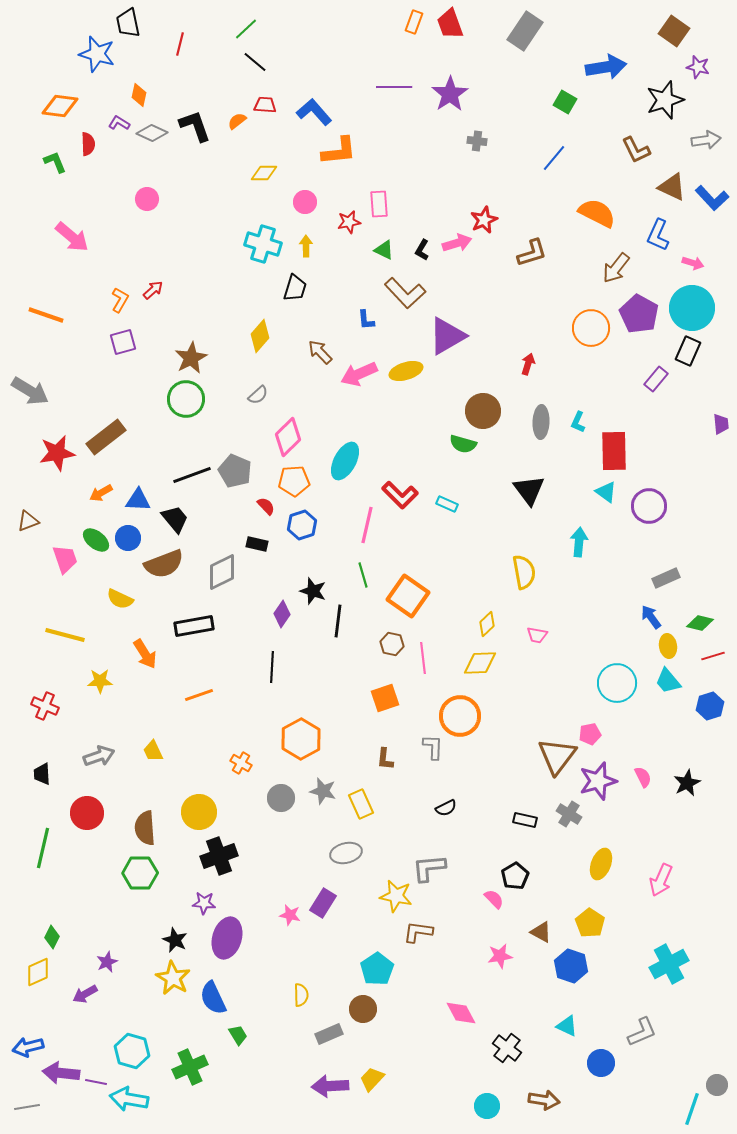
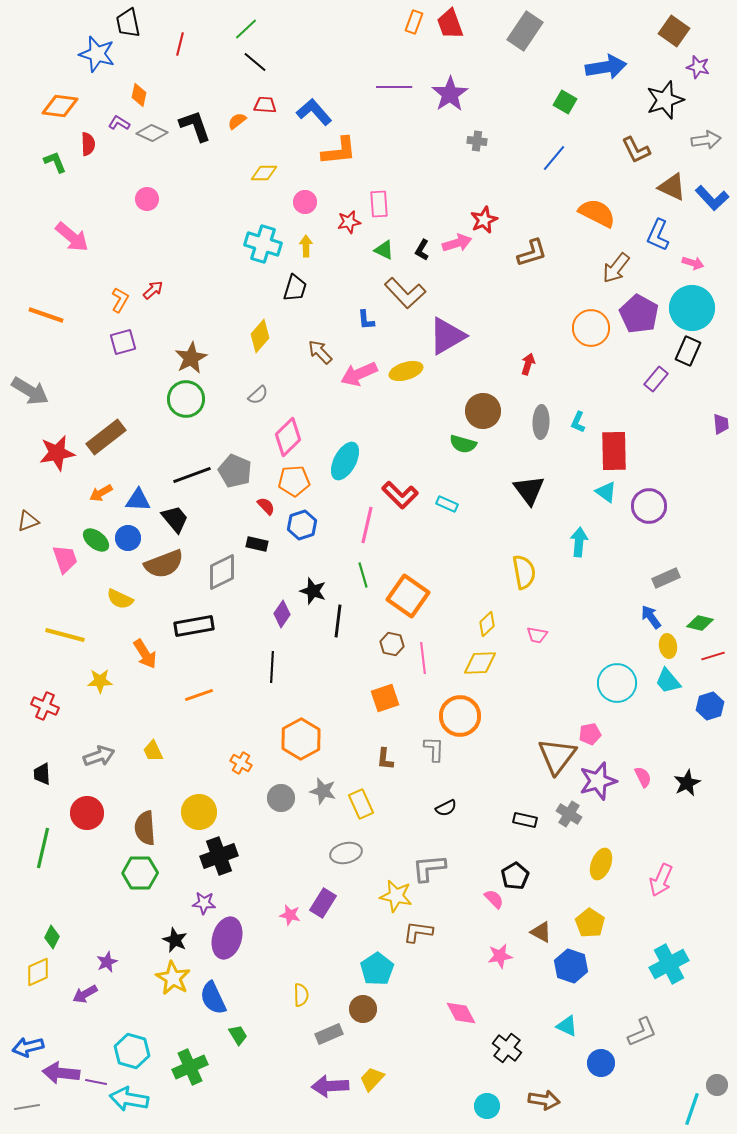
gray L-shape at (433, 747): moved 1 px right, 2 px down
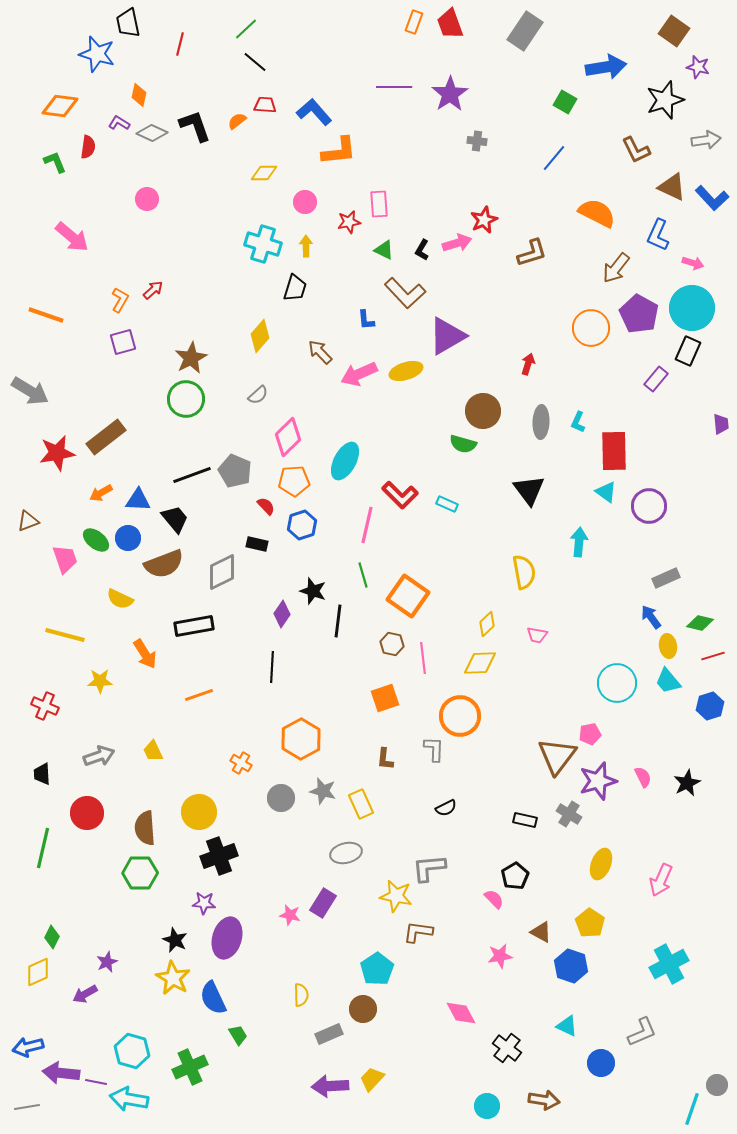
red semicircle at (88, 144): moved 3 px down; rotated 10 degrees clockwise
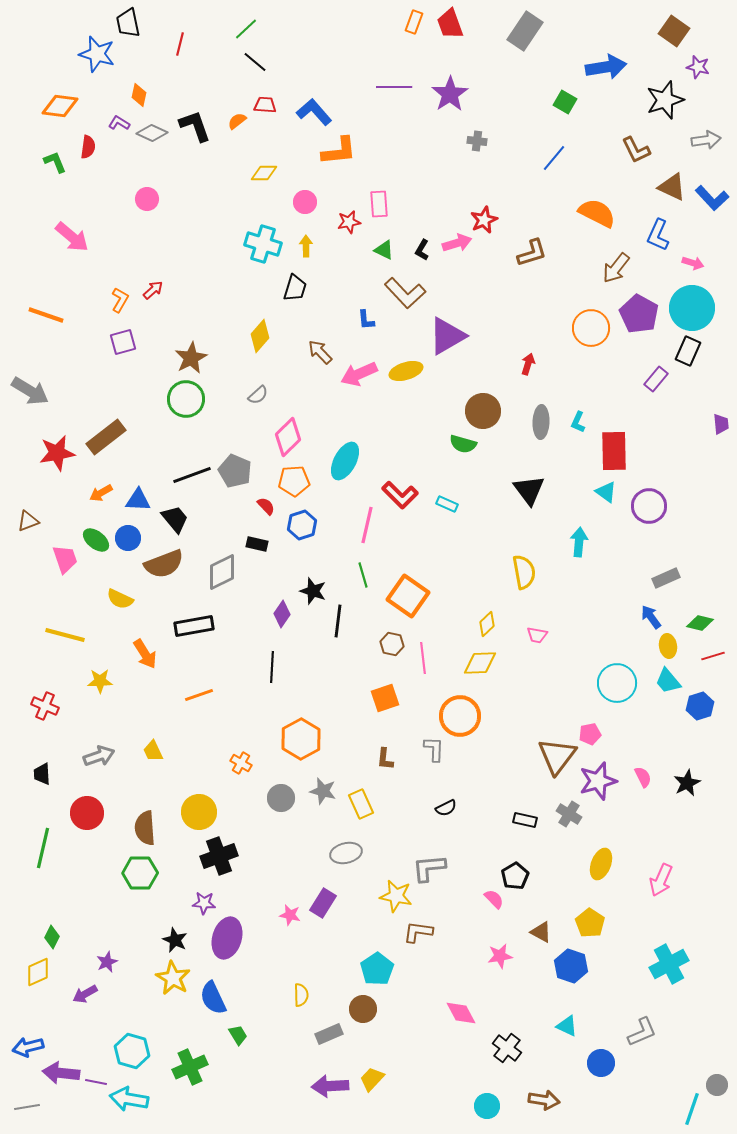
blue hexagon at (710, 706): moved 10 px left
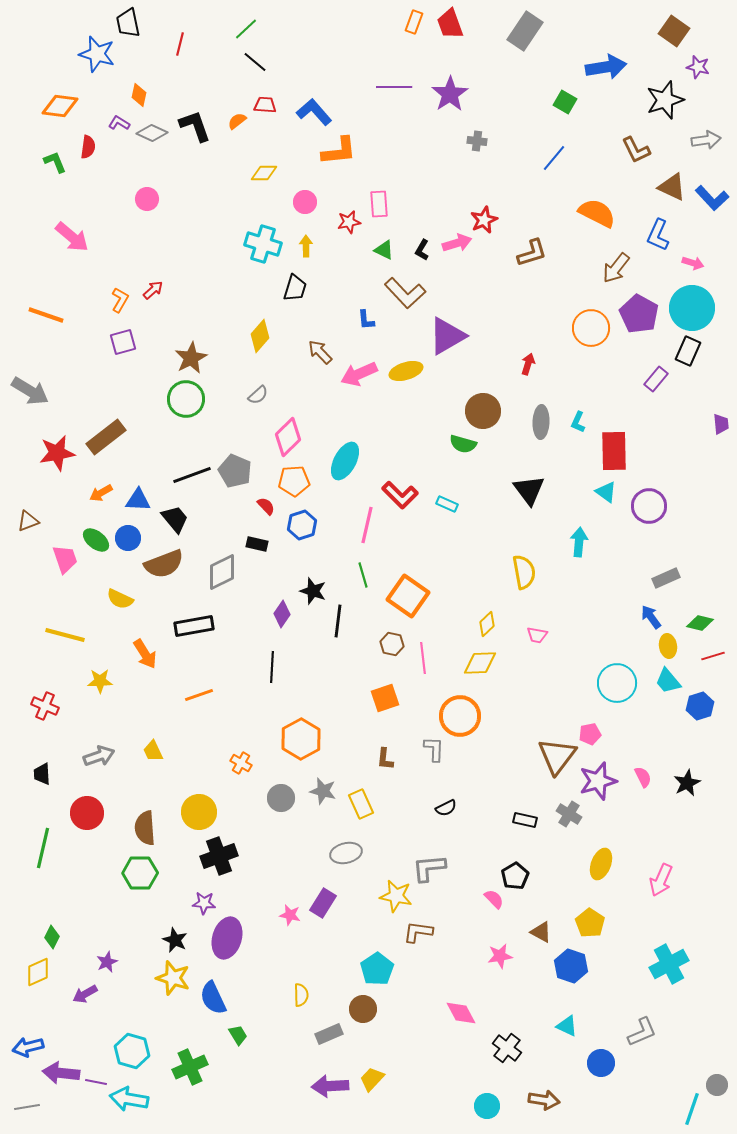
yellow star at (173, 978): rotated 12 degrees counterclockwise
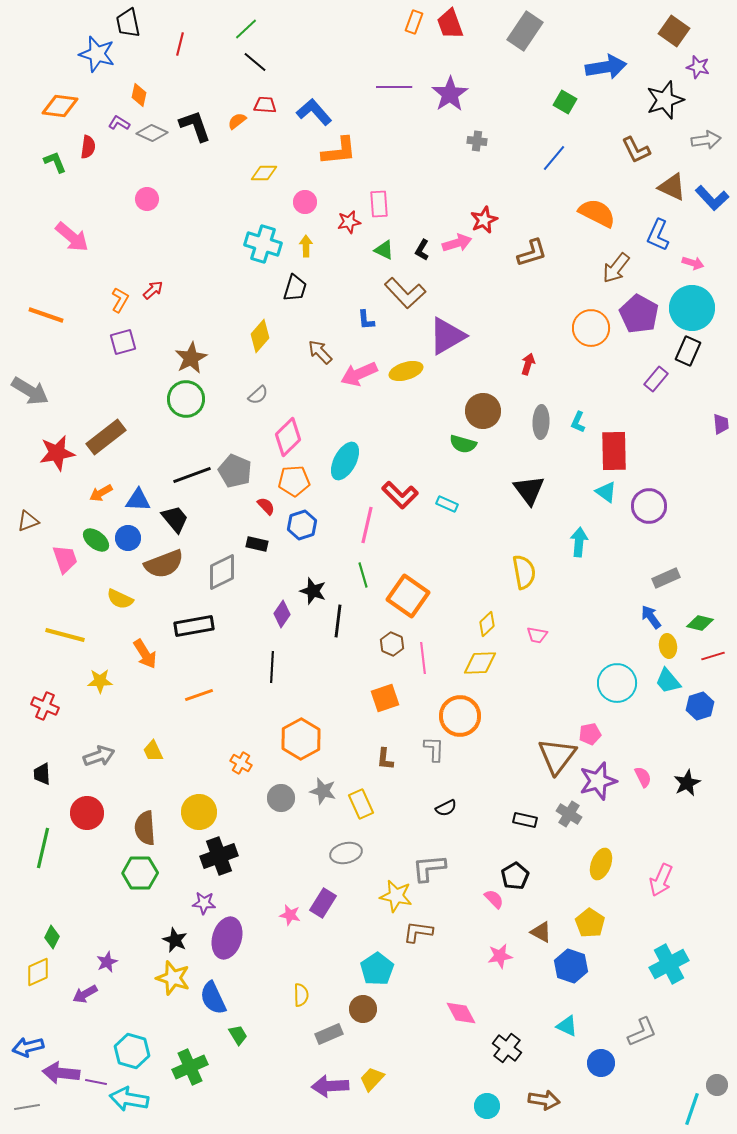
brown hexagon at (392, 644): rotated 10 degrees clockwise
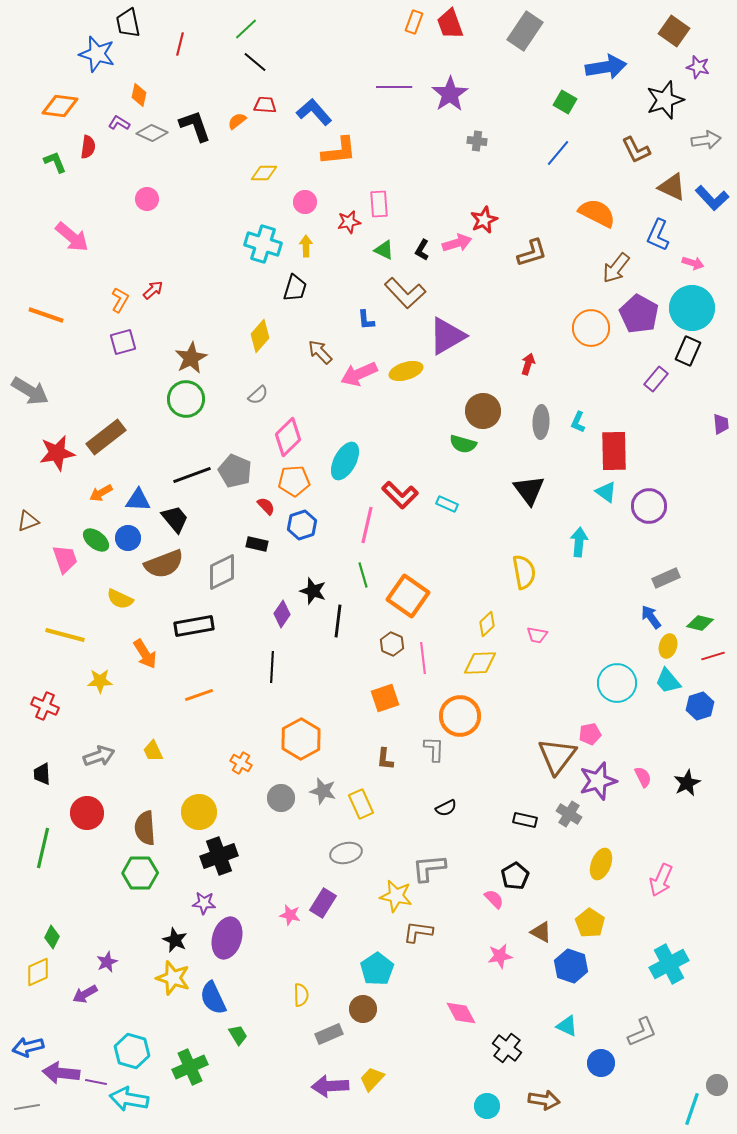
blue line at (554, 158): moved 4 px right, 5 px up
yellow ellipse at (668, 646): rotated 25 degrees clockwise
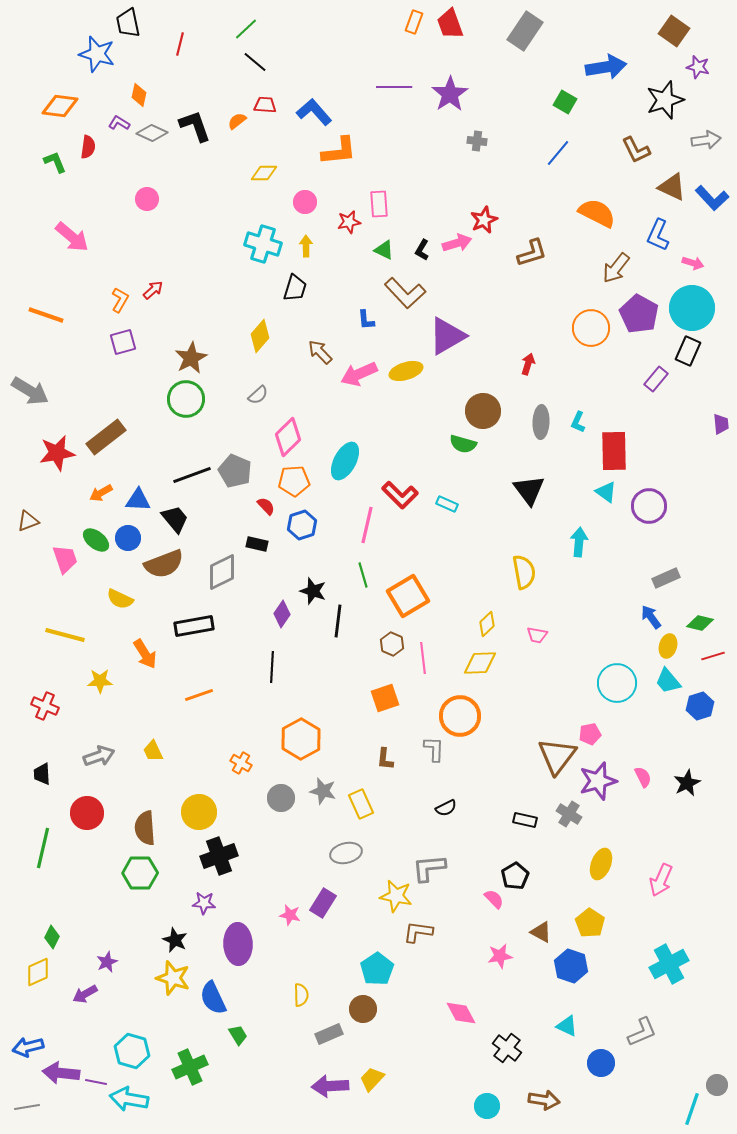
orange square at (408, 596): rotated 24 degrees clockwise
purple ellipse at (227, 938): moved 11 px right, 6 px down; rotated 18 degrees counterclockwise
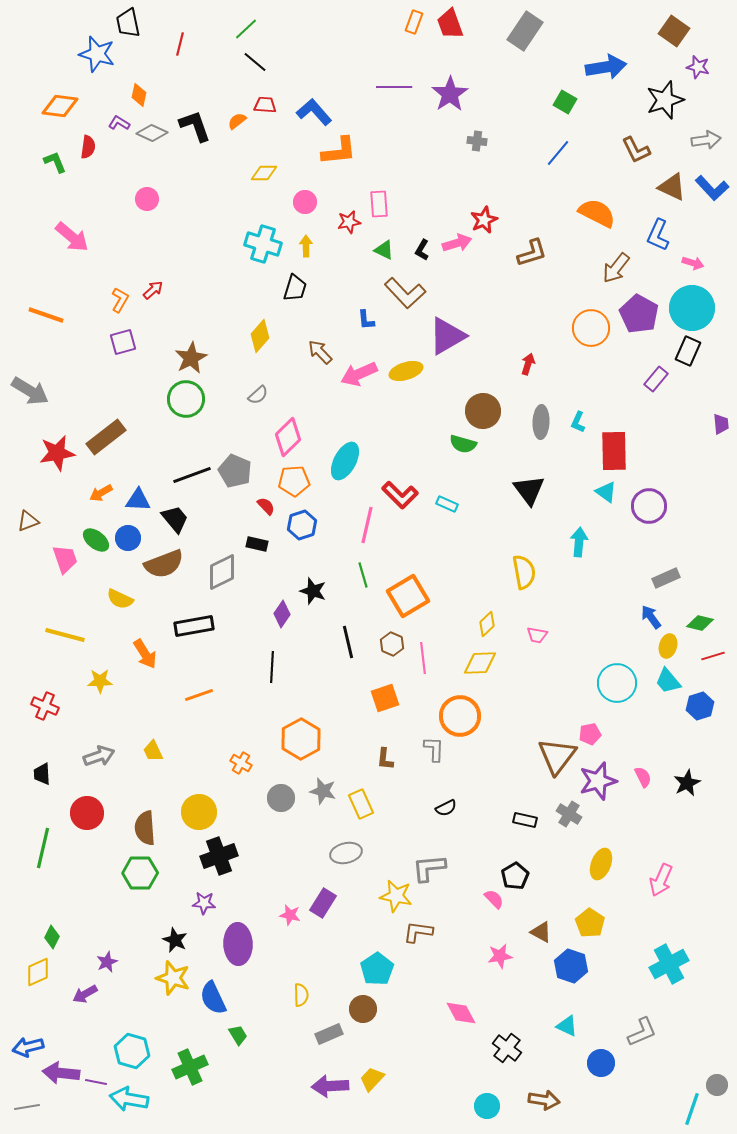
blue L-shape at (712, 198): moved 10 px up
black line at (338, 621): moved 10 px right, 21 px down; rotated 20 degrees counterclockwise
